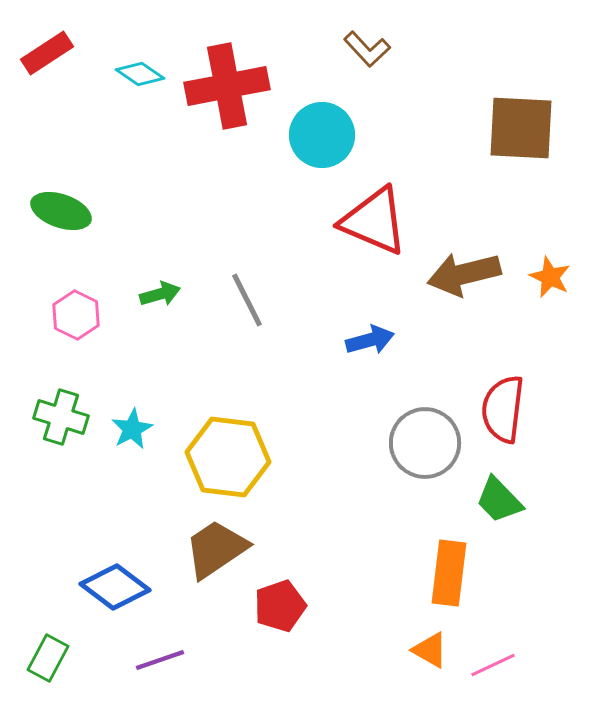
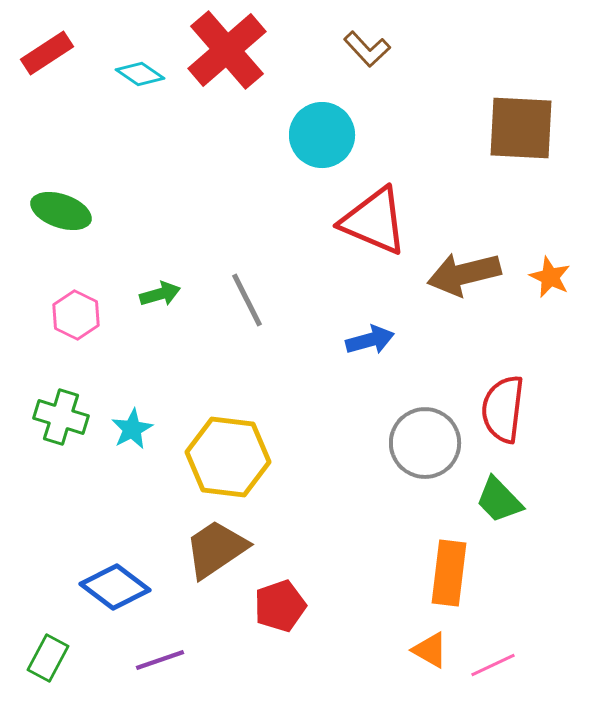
red cross: moved 36 px up; rotated 30 degrees counterclockwise
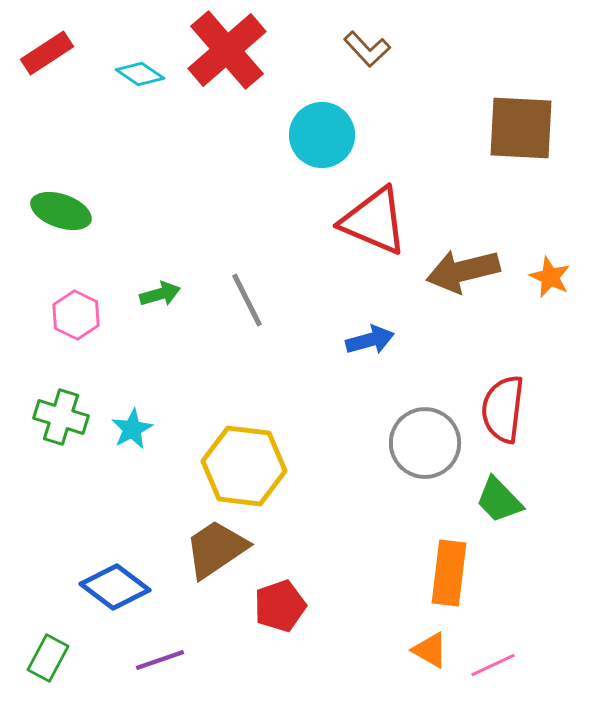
brown arrow: moved 1 px left, 3 px up
yellow hexagon: moved 16 px right, 9 px down
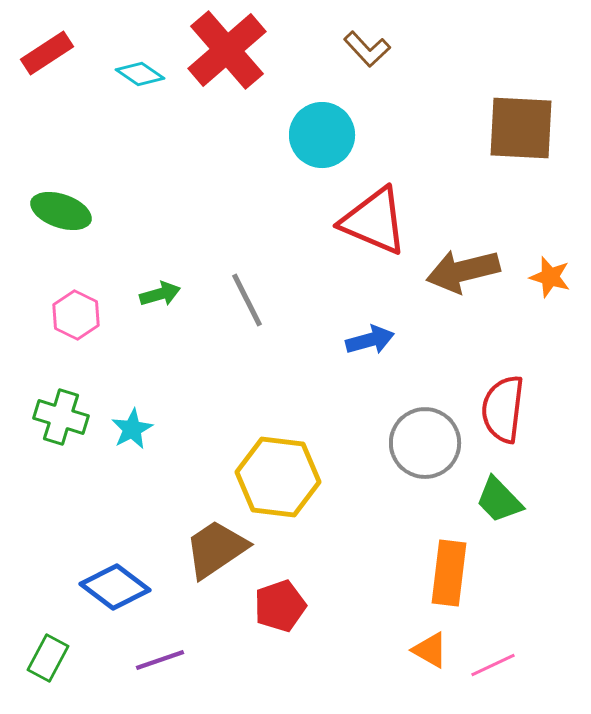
orange star: rotated 9 degrees counterclockwise
yellow hexagon: moved 34 px right, 11 px down
